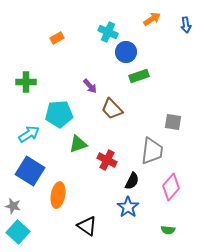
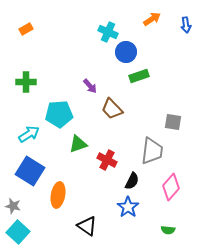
orange rectangle: moved 31 px left, 9 px up
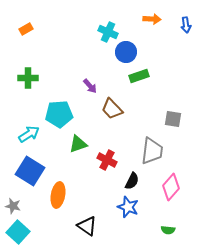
orange arrow: rotated 36 degrees clockwise
green cross: moved 2 px right, 4 px up
gray square: moved 3 px up
blue star: rotated 15 degrees counterclockwise
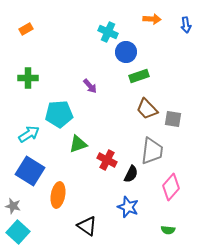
brown trapezoid: moved 35 px right
black semicircle: moved 1 px left, 7 px up
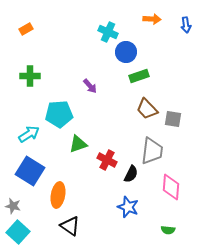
green cross: moved 2 px right, 2 px up
pink diamond: rotated 36 degrees counterclockwise
black triangle: moved 17 px left
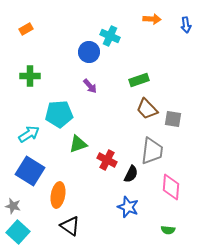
cyan cross: moved 2 px right, 4 px down
blue circle: moved 37 px left
green rectangle: moved 4 px down
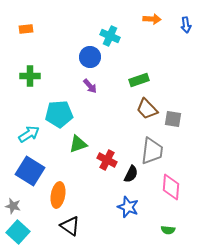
orange rectangle: rotated 24 degrees clockwise
blue circle: moved 1 px right, 5 px down
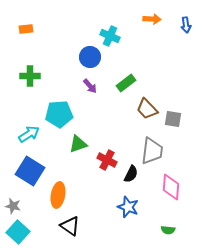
green rectangle: moved 13 px left, 3 px down; rotated 18 degrees counterclockwise
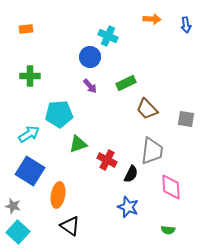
cyan cross: moved 2 px left
green rectangle: rotated 12 degrees clockwise
gray square: moved 13 px right
pink diamond: rotated 8 degrees counterclockwise
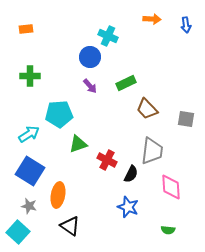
gray star: moved 16 px right
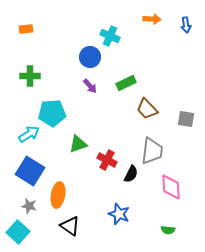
cyan cross: moved 2 px right
cyan pentagon: moved 7 px left, 1 px up
blue star: moved 9 px left, 7 px down
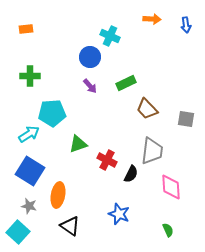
green semicircle: rotated 120 degrees counterclockwise
